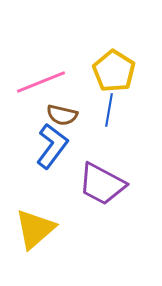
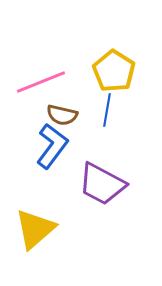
blue line: moved 2 px left
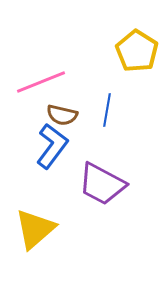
yellow pentagon: moved 23 px right, 20 px up
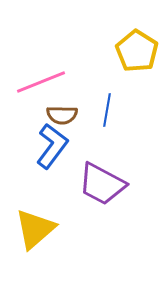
brown semicircle: rotated 12 degrees counterclockwise
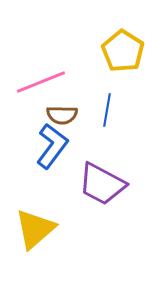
yellow pentagon: moved 14 px left
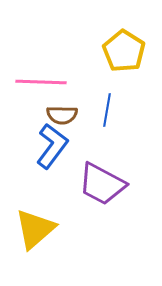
yellow pentagon: moved 1 px right
pink line: rotated 24 degrees clockwise
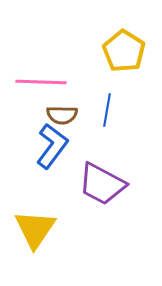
yellow triangle: rotated 15 degrees counterclockwise
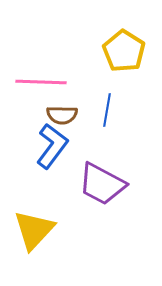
yellow triangle: moved 1 px left, 1 px down; rotated 9 degrees clockwise
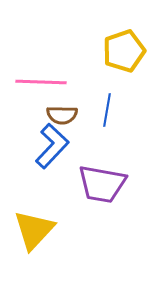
yellow pentagon: rotated 21 degrees clockwise
blue L-shape: rotated 6 degrees clockwise
purple trapezoid: rotated 18 degrees counterclockwise
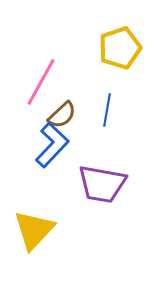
yellow pentagon: moved 4 px left, 3 px up
pink line: rotated 63 degrees counterclockwise
brown semicircle: rotated 44 degrees counterclockwise
blue L-shape: moved 1 px up
